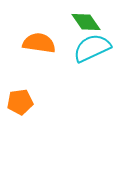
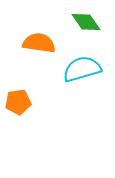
cyan semicircle: moved 10 px left, 21 px down; rotated 9 degrees clockwise
orange pentagon: moved 2 px left
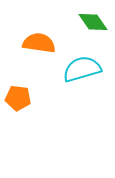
green diamond: moved 7 px right
orange pentagon: moved 4 px up; rotated 15 degrees clockwise
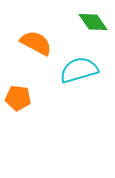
orange semicircle: moved 3 px left; rotated 20 degrees clockwise
cyan semicircle: moved 3 px left, 1 px down
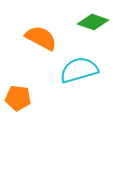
green diamond: rotated 36 degrees counterclockwise
orange semicircle: moved 5 px right, 5 px up
